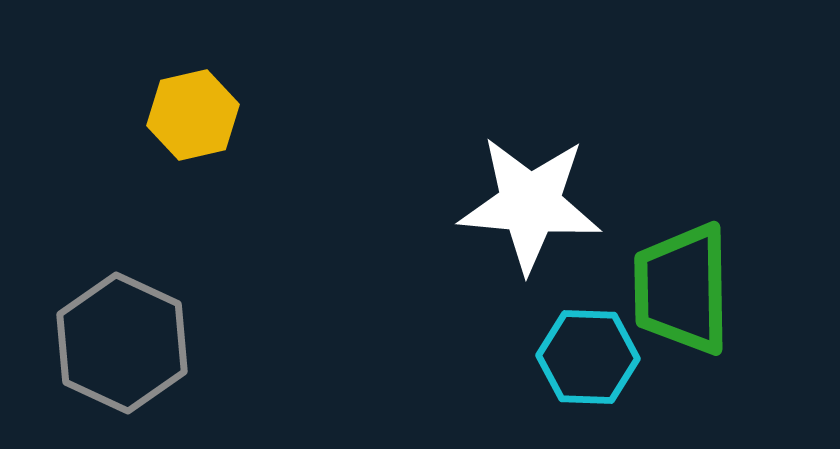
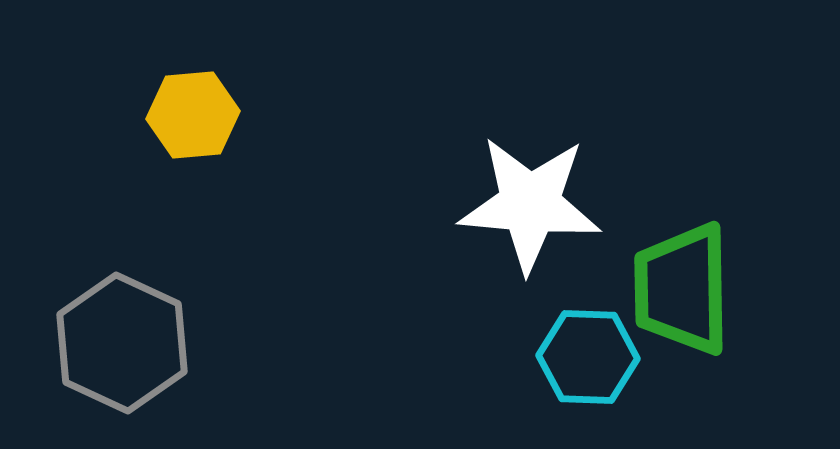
yellow hexagon: rotated 8 degrees clockwise
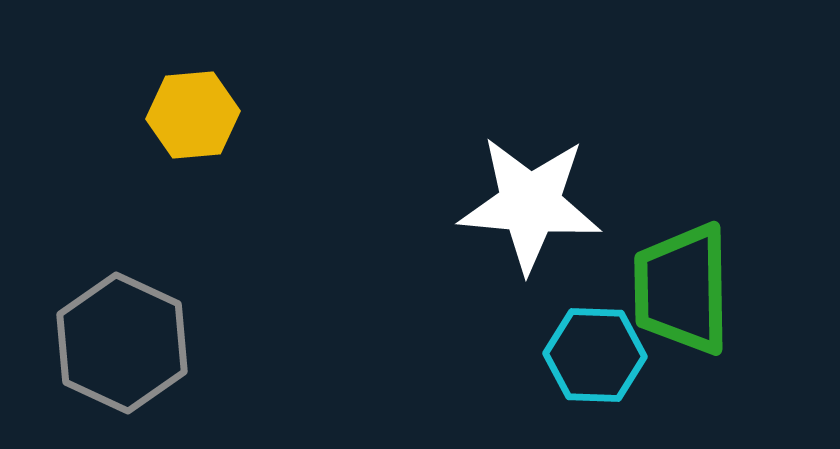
cyan hexagon: moved 7 px right, 2 px up
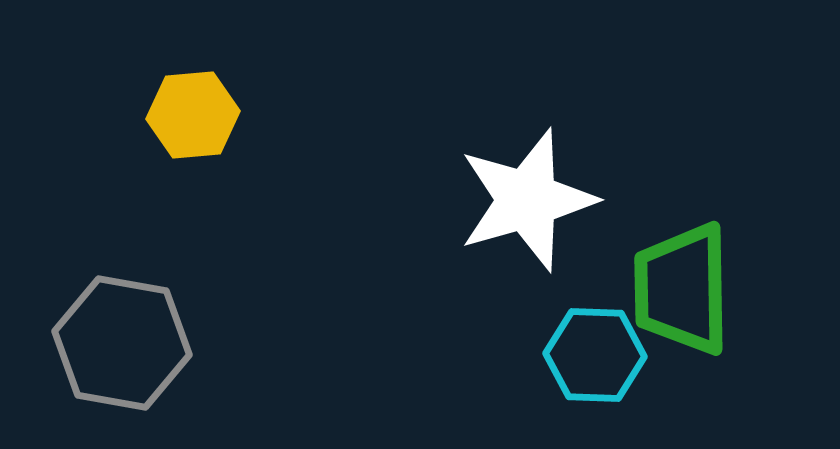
white star: moved 3 px left, 4 px up; rotated 21 degrees counterclockwise
gray hexagon: rotated 15 degrees counterclockwise
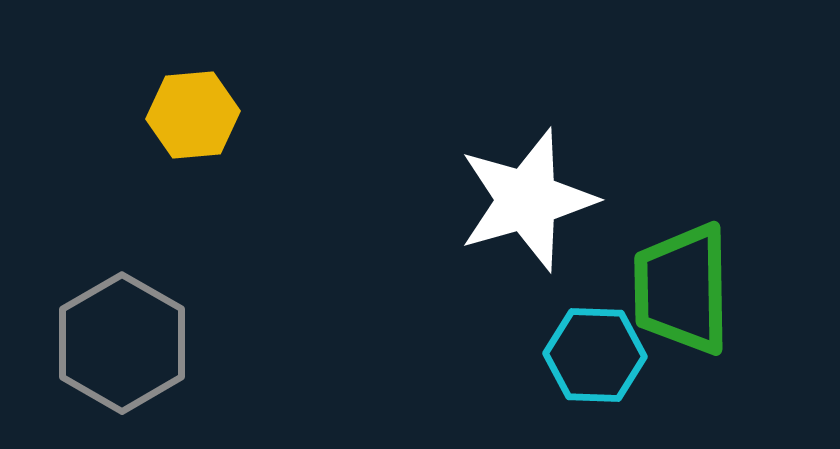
gray hexagon: rotated 20 degrees clockwise
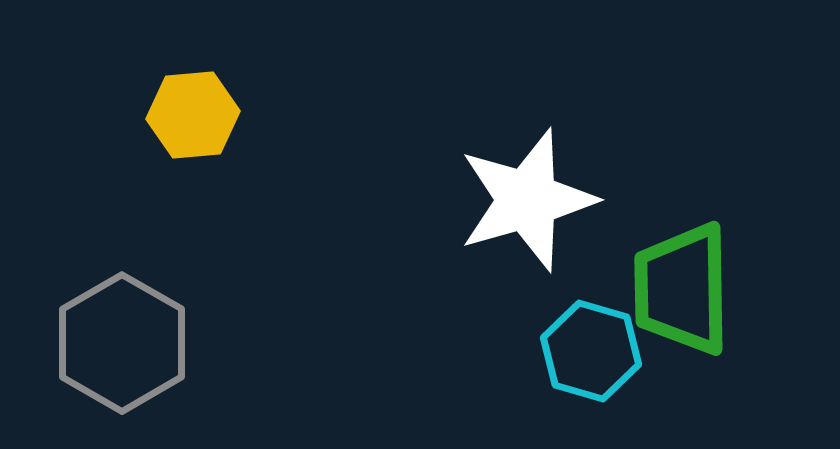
cyan hexagon: moved 4 px left, 4 px up; rotated 14 degrees clockwise
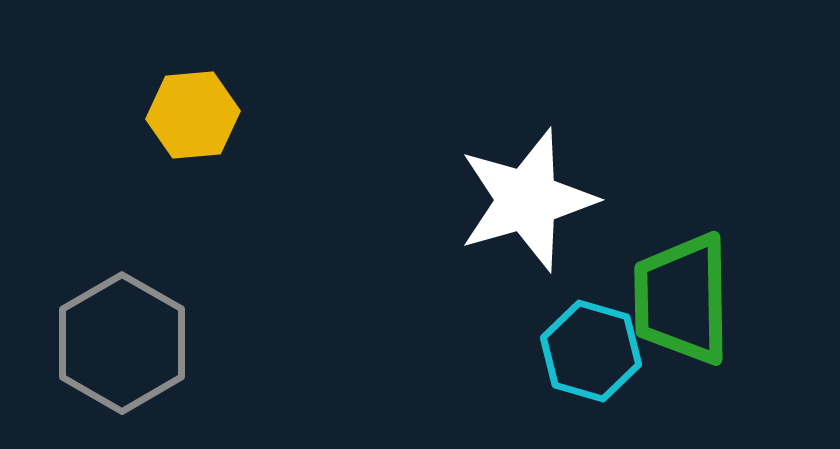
green trapezoid: moved 10 px down
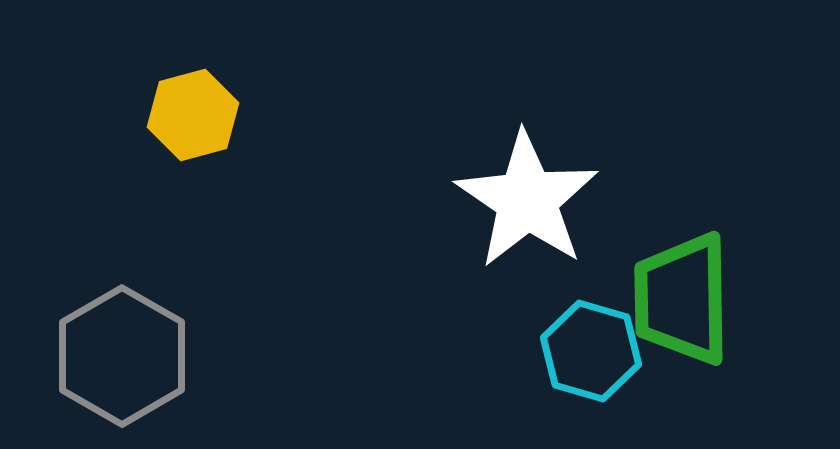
yellow hexagon: rotated 10 degrees counterclockwise
white star: rotated 22 degrees counterclockwise
gray hexagon: moved 13 px down
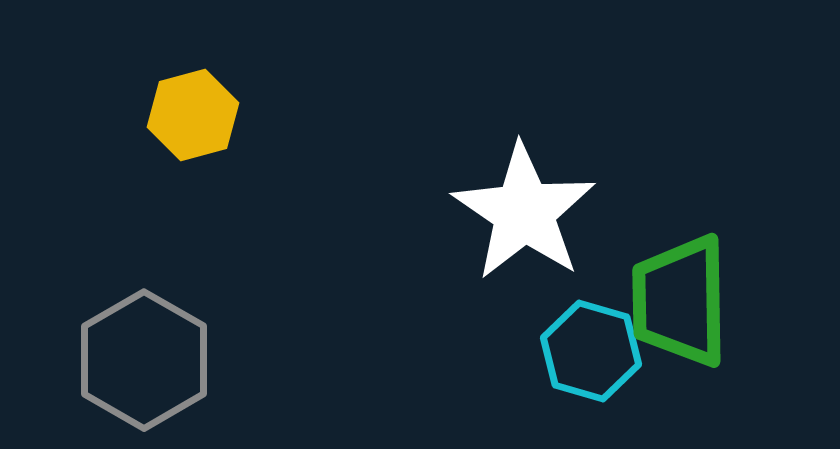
white star: moved 3 px left, 12 px down
green trapezoid: moved 2 px left, 2 px down
gray hexagon: moved 22 px right, 4 px down
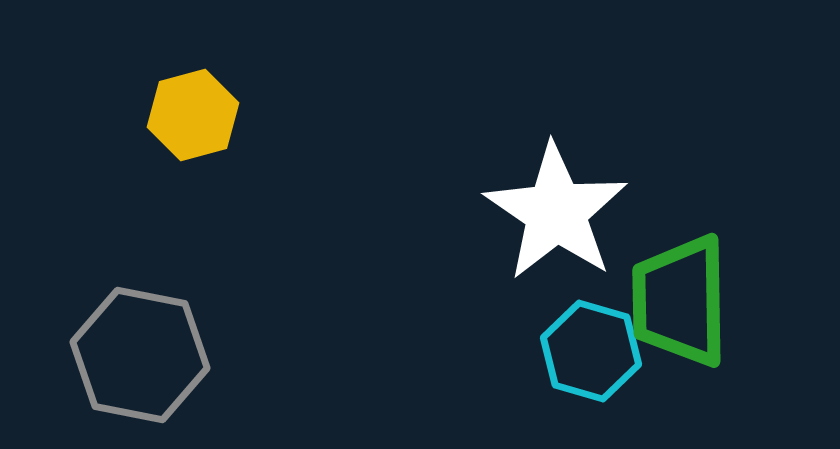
white star: moved 32 px right
gray hexagon: moved 4 px left, 5 px up; rotated 19 degrees counterclockwise
